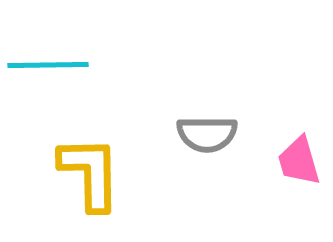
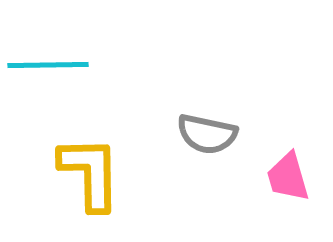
gray semicircle: rotated 12 degrees clockwise
pink trapezoid: moved 11 px left, 16 px down
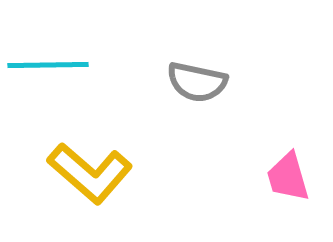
gray semicircle: moved 10 px left, 52 px up
yellow L-shape: rotated 132 degrees clockwise
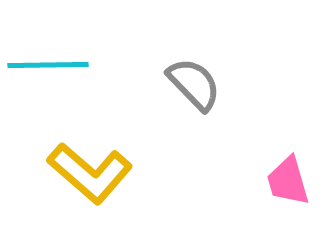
gray semicircle: moved 3 px left, 2 px down; rotated 146 degrees counterclockwise
pink trapezoid: moved 4 px down
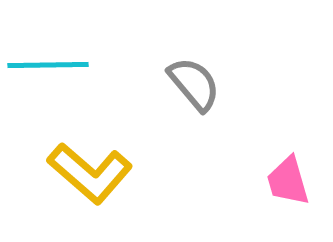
gray semicircle: rotated 4 degrees clockwise
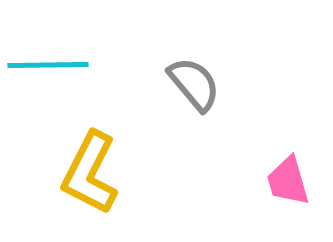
yellow L-shape: rotated 76 degrees clockwise
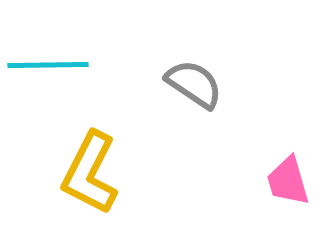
gray semicircle: rotated 16 degrees counterclockwise
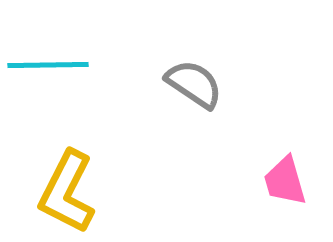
yellow L-shape: moved 23 px left, 19 px down
pink trapezoid: moved 3 px left
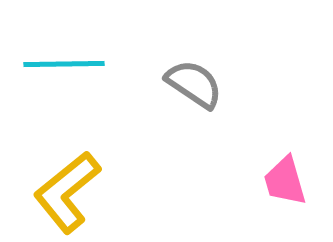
cyan line: moved 16 px right, 1 px up
yellow L-shape: rotated 24 degrees clockwise
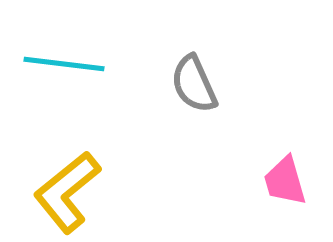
cyan line: rotated 8 degrees clockwise
gray semicircle: rotated 148 degrees counterclockwise
